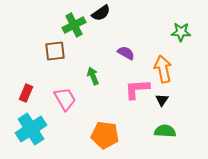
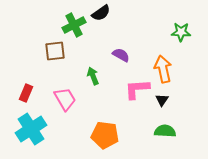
purple semicircle: moved 5 px left, 2 px down
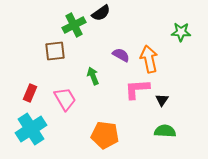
orange arrow: moved 14 px left, 10 px up
red rectangle: moved 4 px right
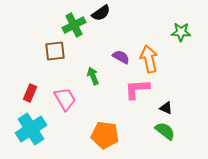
purple semicircle: moved 2 px down
black triangle: moved 4 px right, 8 px down; rotated 40 degrees counterclockwise
green semicircle: rotated 35 degrees clockwise
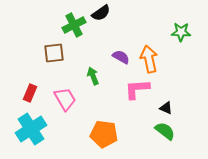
brown square: moved 1 px left, 2 px down
orange pentagon: moved 1 px left, 1 px up
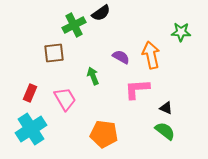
orange arrow: moved 2 px right, 4 px up
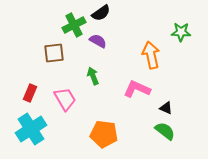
purple semicircle: moved 23 px left, 16 px up
pink L-shape: rotated 28 degrees clockwise
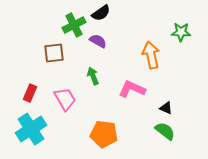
pink L-shape: moved 5 px left
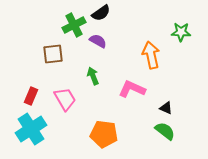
brown square: moved 1 px left, 1 px down
red rectangle: moved 1 px right, 3 px down
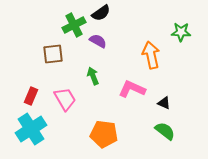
black triangle: moved 2 px left, 5 px up
